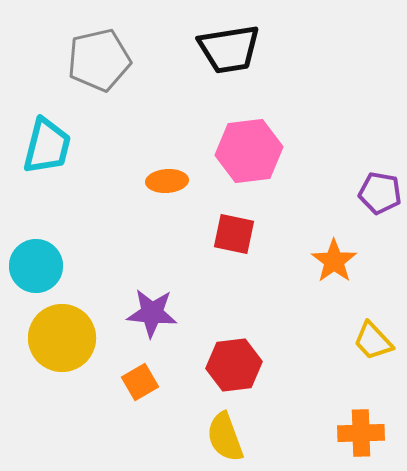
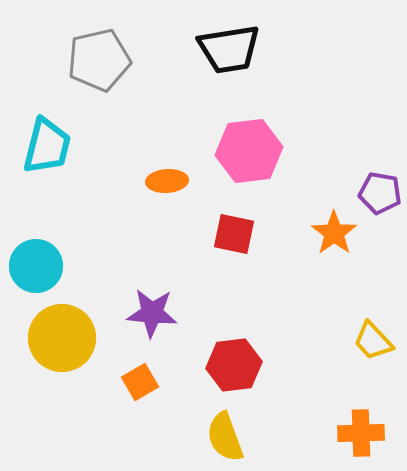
orange star: moved 28 px up
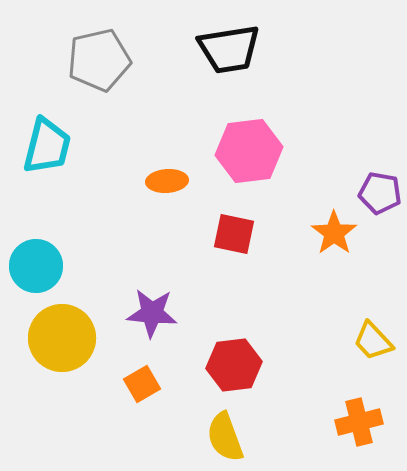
orange square: moved 2 px right, 2 px down
orange cross: moved 2 px left, 11 px up; rotated 12 degrees counterclockwise
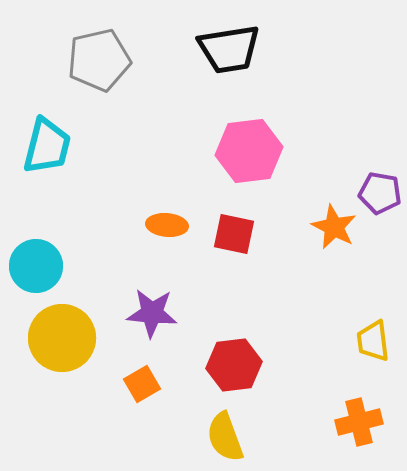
orange ellipse: moved 44 px down; rotated 9 degrees clockwise
orange star: moved 6 px up; rotated 9 degrees counterclockwise
yellow trapezoid: rotated 36 degrees clockwise
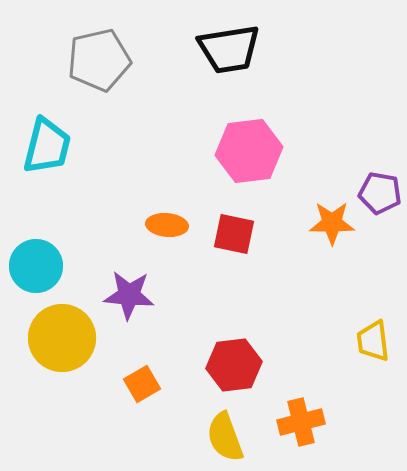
orange star: moved 2 px left, 4 px up; rotated 27 degrees counterclockwise
purple star: moved 23 px left, 18 px up
orange cross: moved 58 px left
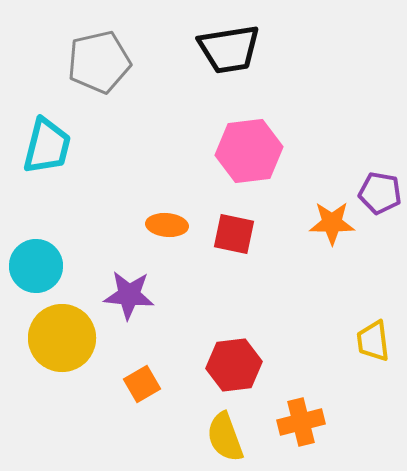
gray pentagon: moved 2 px down
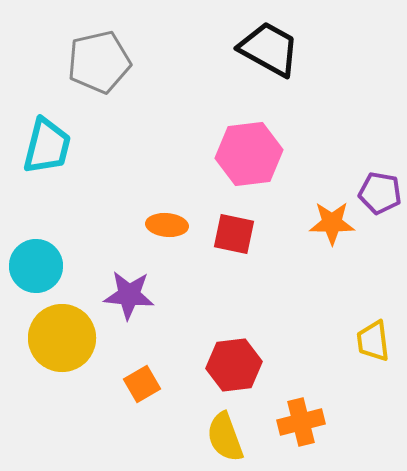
black trapezoid: moved 40 px right; rotated 142 degrees counterclockwise
pink hexagon: moved 3 px down
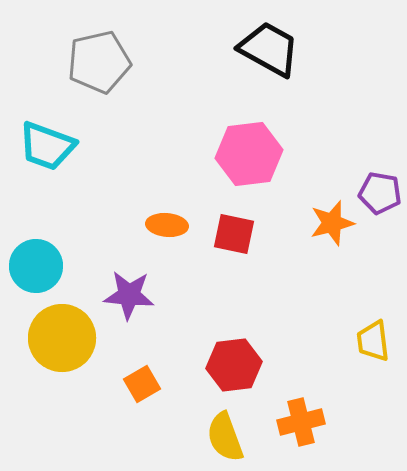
cyan trapezoid: rotated 96 degrees clockwise
orange star: rotated 15 degrees counterclockwise
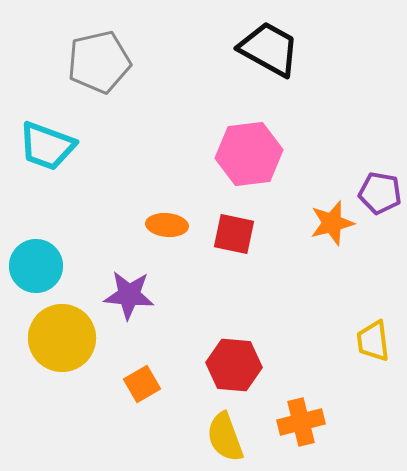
red hexagon: rotated 12 degrees clockwise
